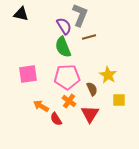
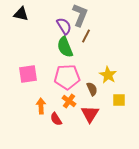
brown line: moved 3 px left, 1 px up; rotated 48 degrees counterclockwise
green semicircle: moved 2 px right
orange arrow: rotated 56 degrees clockwise
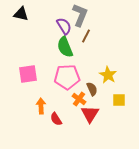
orange cross: moved 10 px right, 2 px up
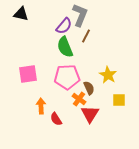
purple semicircle: rotated 72 degrees clockwise
brown semicircle: moved 3 px left, 1 px up
